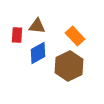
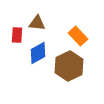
brown triangle: moved 3 px up
orange rectangle: moved 3 px right
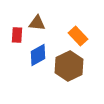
blue diamond: moved 2 px down
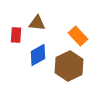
red rectangle: moved 1 px left
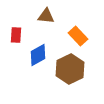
brown triangle: moved 9 px right, 7 px up
brown hexagon: moved 1 px right, 3 px down
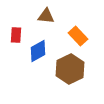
blue diamond: moved 4 px up
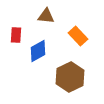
brown hexagon: moved 8 px down
